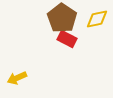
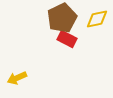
brown pentagon: rotated 12 degrees clockwise
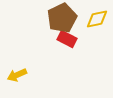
yellow arrow: moved 3 px up
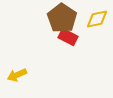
brown pentagon: rotated 12 degrees counterclockwise
red rectangle: moved 1 px right, 2 px up
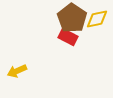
brown pentagon: moved 10 px right
yellow arrow: moved 4 px up
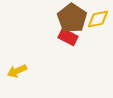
yellow diamond: moved 1 px right
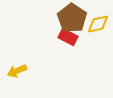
yellow diamond: moved 5 px down
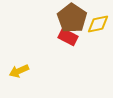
yellow arrow: moved 2 px right
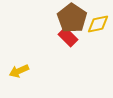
red rectangle: rotated 18 degrees clockwise
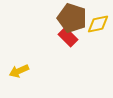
brown pentagon: rotated 16 degrees counterclockwise
